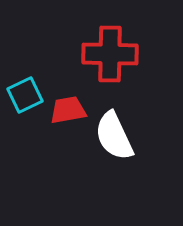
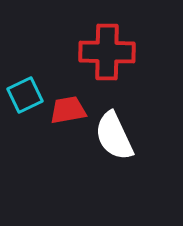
red cross: moved 3 px left, 2 px up
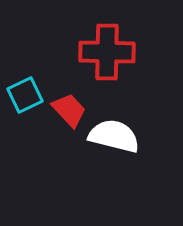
red trapezoid: moved 1 px right; rotated 57 degrees clockwise
white semicircle: rotated 129 degrees clockwise
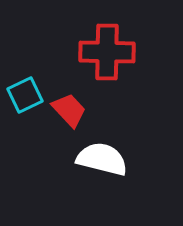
white semicircle: moved 12 px left, 23 px down
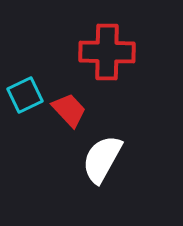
white semicircle: rotated 75 degrees counterclockwise
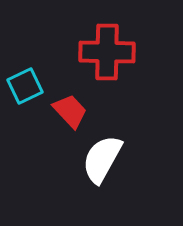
cyan square: moved 9 px up
red trapezoid: moved 1 px right, 1 px down
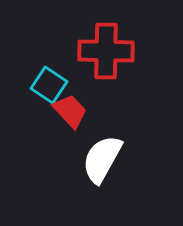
red cross: moved 1 px left, 1 px up
cyan square: moved 24 px right, 1 px up; rotated 30 degrees counterclockwise
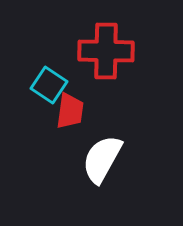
red trapezoid: rotated 51 degrees clockwise
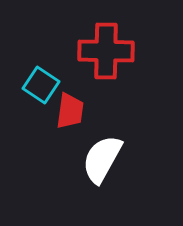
cyan square: moved 8 px left
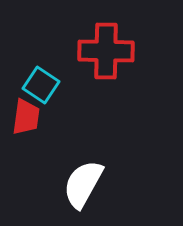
red trapezoid: moved 44 px left, 6 px down
white semicircle: moved 19 px left, 25 px down
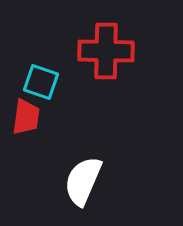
cyan square: moved 3 px up; rotated 15 degrees counterclockwise
white semicircle: moved 3 px up; rotated 6 degrees counterclockwise
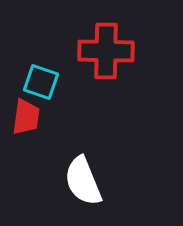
white semicircle: rotated 45 degrees counterclockwise
